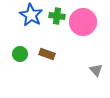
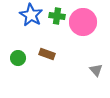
green circle: moved 2 px left, 4 px down
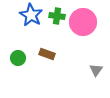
gray triangle: rotated 16 degrees clockwise
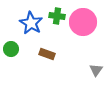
blue star: moved 8 px down
green circle: moved 7 px left, 9 px up
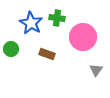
green cross: moved 2 px down
pink circle: moved 15 px down
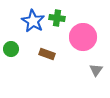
blue star: moved 2 px right, 2 px up
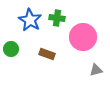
blue star: moved 3 px left, 1 px up
gray triangle: rotated 40 degrees clockwise
